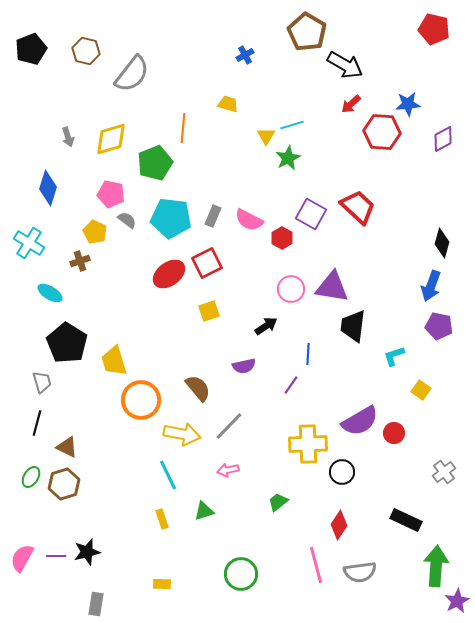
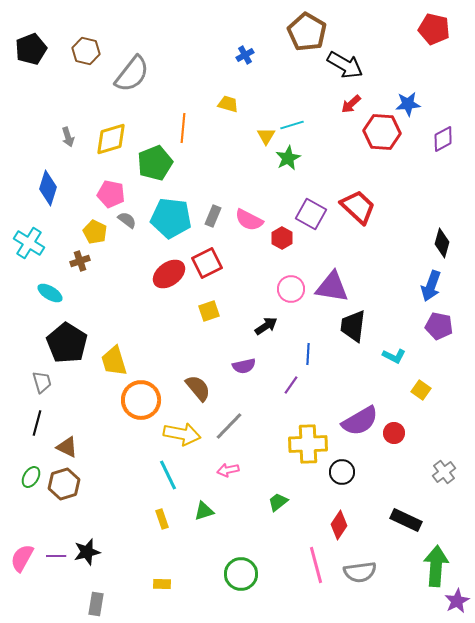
cyan L-shape at (394, 356): rotated 135 degrees counterclockwise
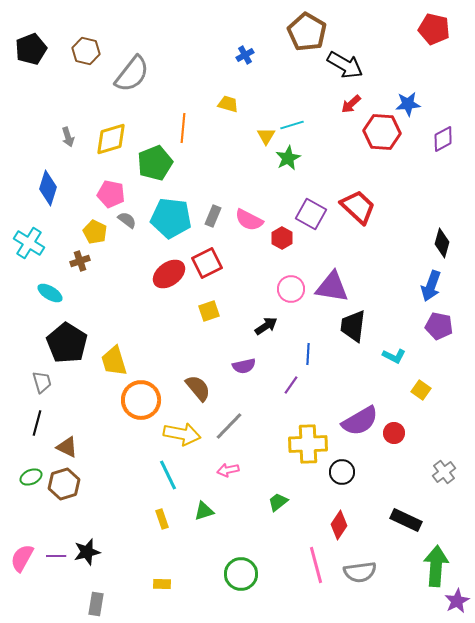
green ellipse at (31, 477): rotated 35 degrees clockwise
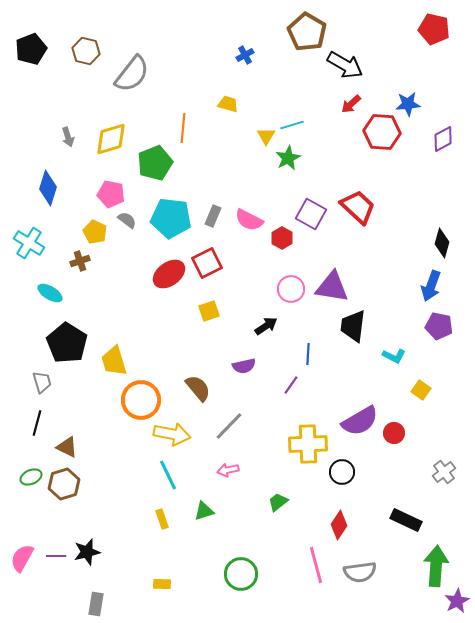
yellow arrow at (182, 434): moved 10 px left
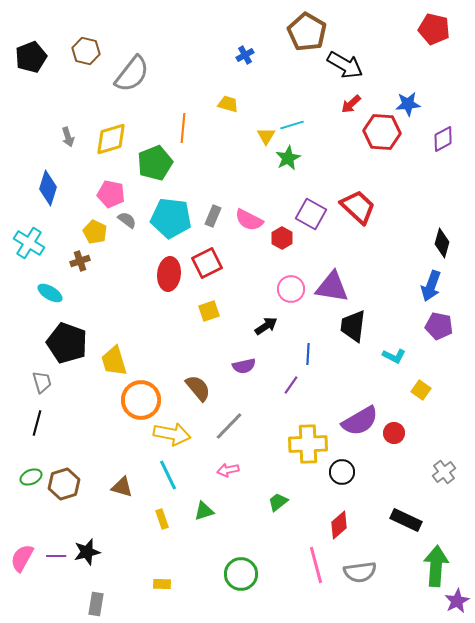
black pentagon at (31, 49): moved 8 px down
red ellipse at (169, 274): rotated 48 degrees counterclockwise
black pentagon at (67, 343): rotated 12 degrees counterclockwise
brown triangle at (67, 447): moved 55 px right, 40 px down; rotated 10 degrees counterclockwise
red diamond at (339, 525): rotated 16 degrees clockwise
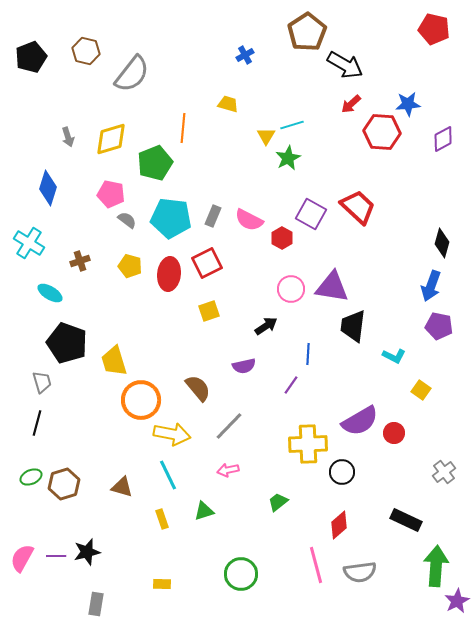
brown pentagon at (307, 32): rotated 9 degrees clockwise
yellow pentagon at (95, 232): moved 35 px right, 34 px down; rotated 10 degrees counterclockwise
